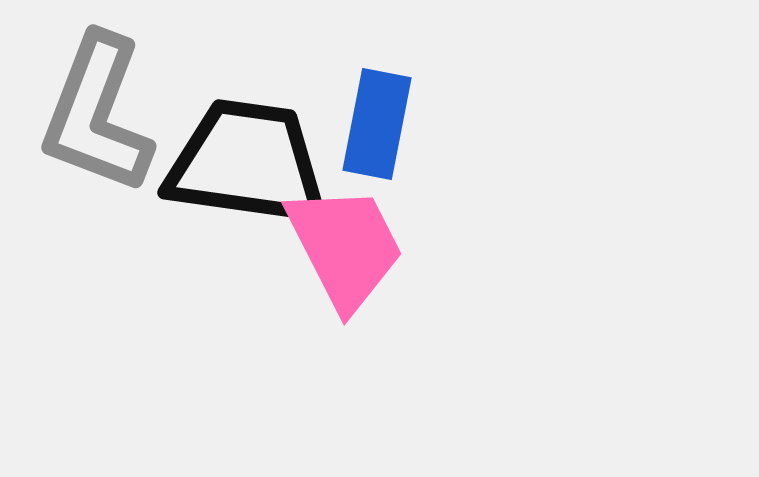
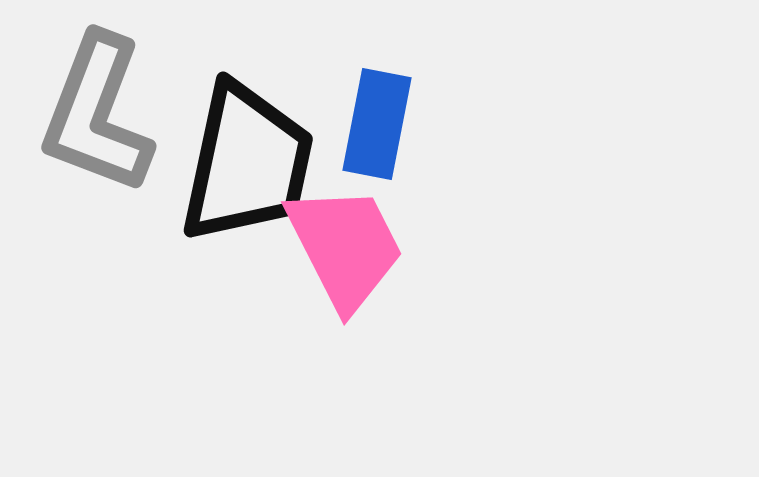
black trapezoid: rotated 94 degrees clockwise
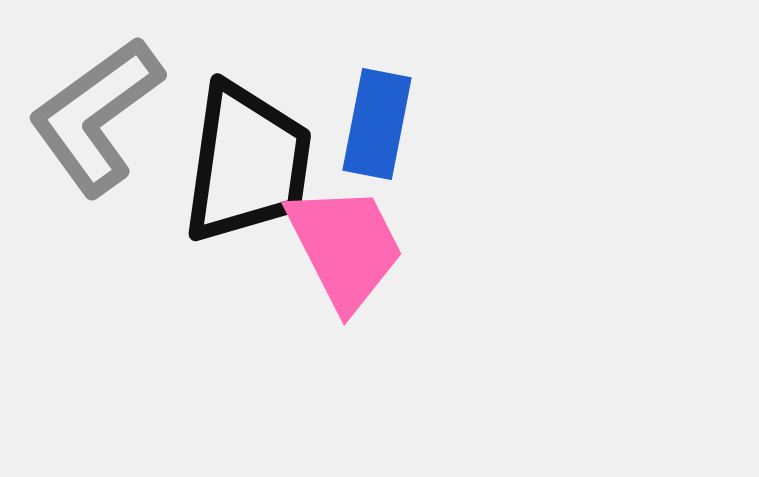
gray L-shape: moved 1 px left, 2 px down; rotated 33 degrees clockwise
black trapezoid: rotated 4 degrees counterclockwise
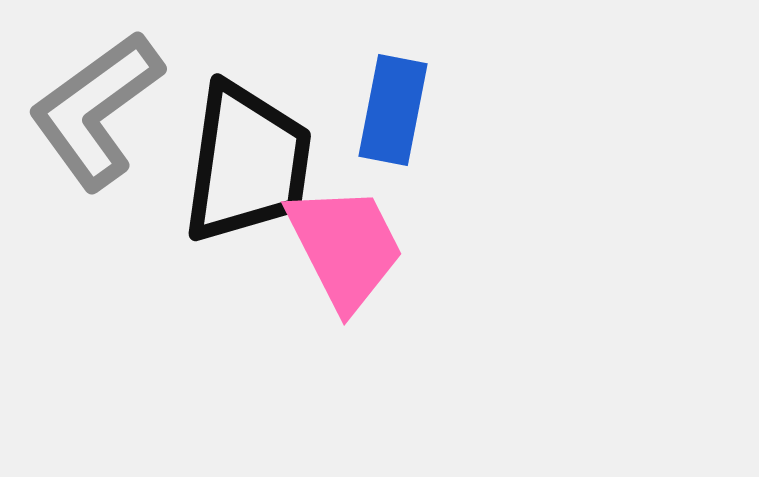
gray L-shape: moved 6 px up
blue rectangle: moved 16 px right, 14 px up
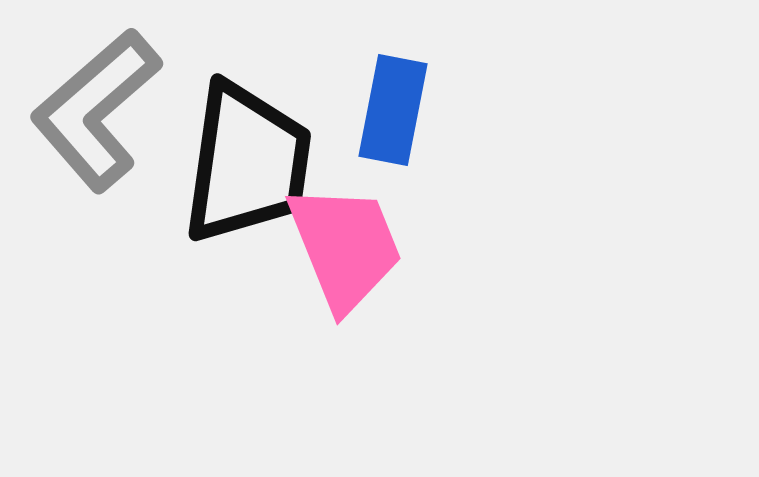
gray L-shape: rotated 5 degrees counterclockwise
pink trapezoid: rotated 5 degrees clockwise
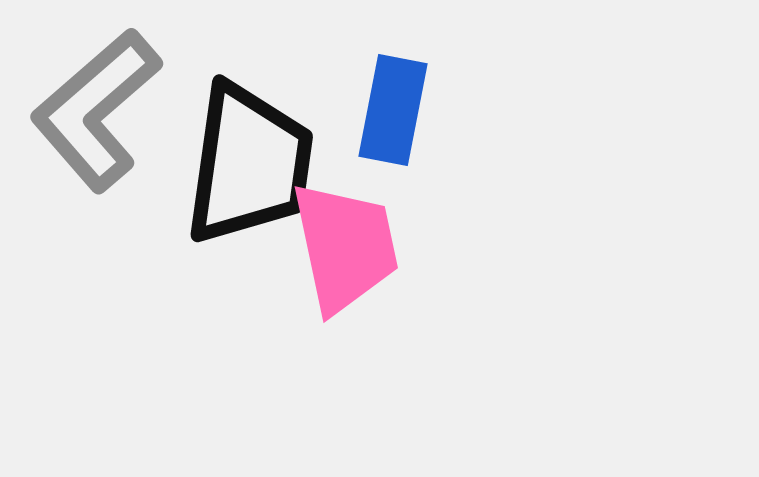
black trapezoid: moved 2 px right, 1 px down
pink trapezoid: rotated 10 degrees clockwise
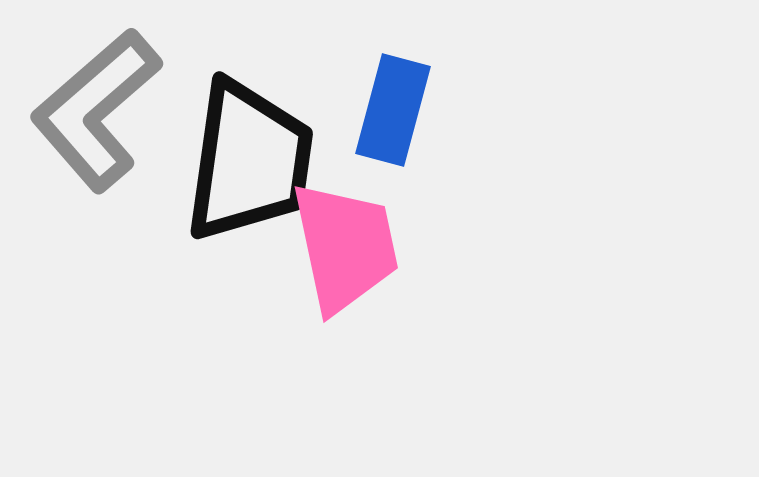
blue rectangle: rotated 4 degrees clockwise
black trapezoid: moved 3 px up
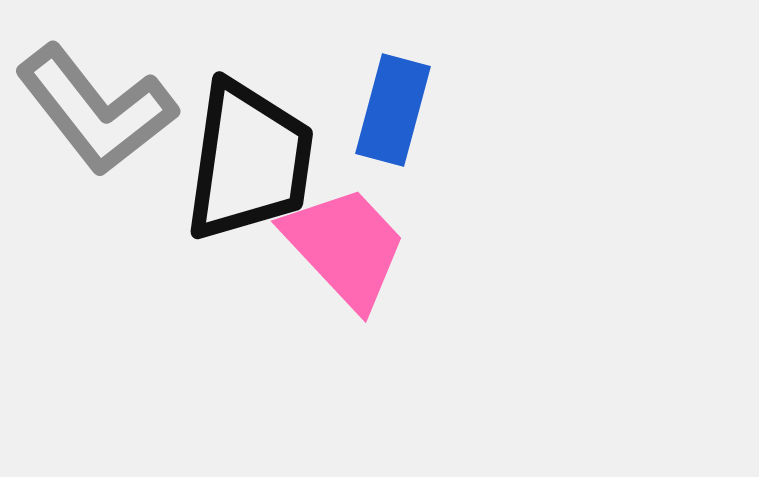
gray L-shape: rotated 87 degrees counterclockwise
pink trapezoid: rotated 31 degrees counterclockwise
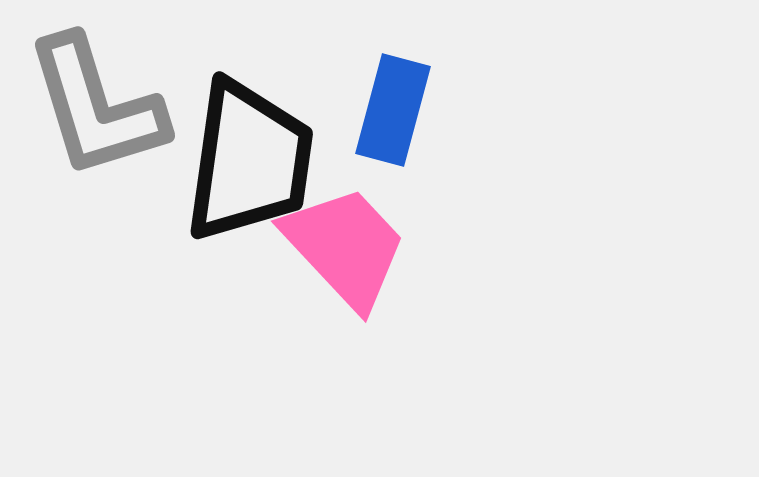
gray L-shape: moved 3 px up; rotated 21 degrees clockwise
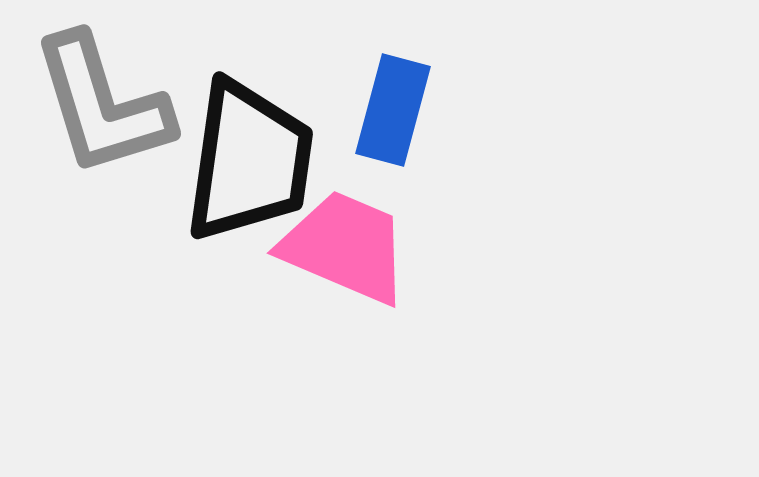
gray L-shape: moved 6 px right, 2 px up
pink trapezoid: rotated 24 degrees counterclockwise
